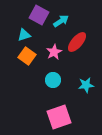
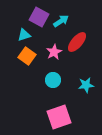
purple square: moved 2 px down
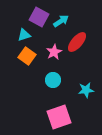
cyan star: moved 5 px down
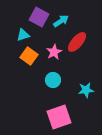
cyan triangle: moved 1 px left
orange square: moved 2 px right
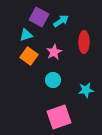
cyan triangle: moved 3 px right
red ellipse: moved 7 px right; rotated 40 degrees counterclockwise
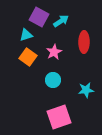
orange square: moved 1 px left, 1 px down
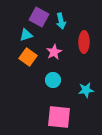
cyan arrow: rotated 112 degrees clockwise
pink square: rotated 25 degrees clockwise
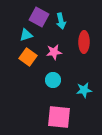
pink star: rotated 21 degrees clockwise
cyan star: moved 2 px left
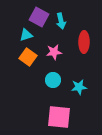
cyan star: moved 5 px left, 3 px up
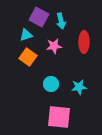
pink star: moved 6 px up
cyan circle: moved 2 px left, 4 px down
